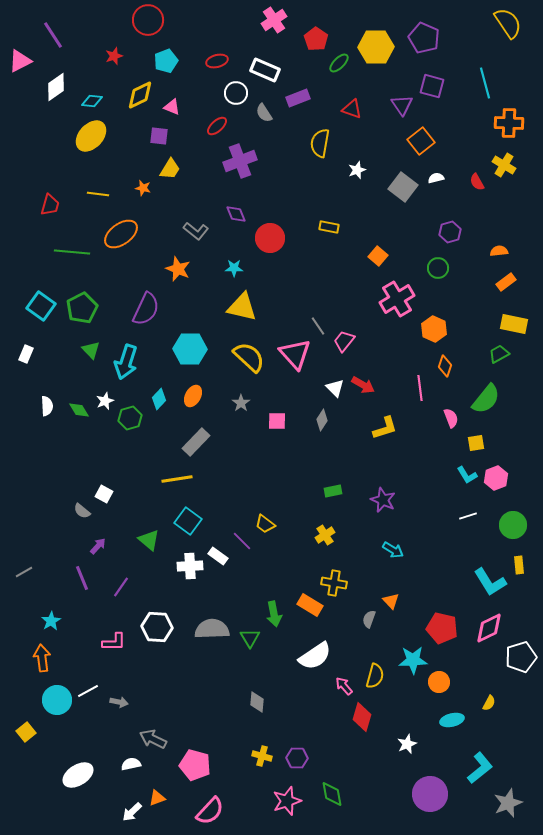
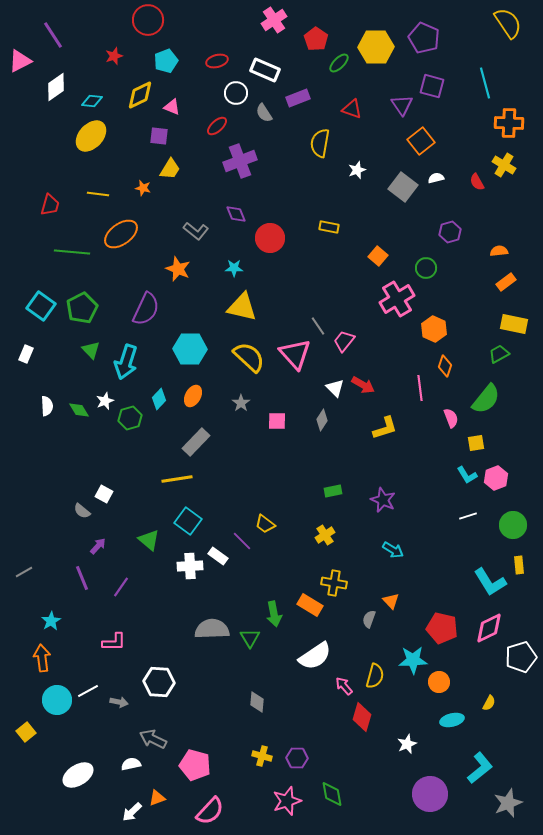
green circle at (438, 268): moved 12 px left
white hexagon at (157, 627): moved 2 px right, 55 px down
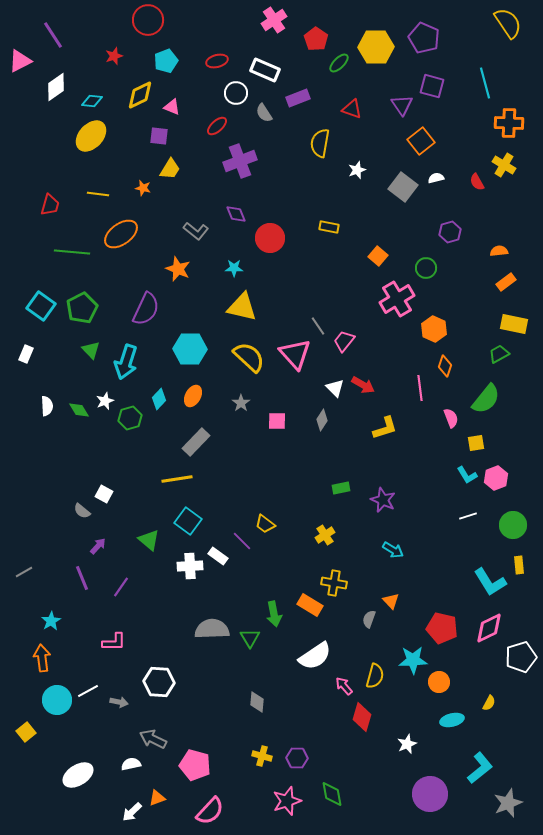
green rectangle at (333, 491): moved 8 px right, 3 px up
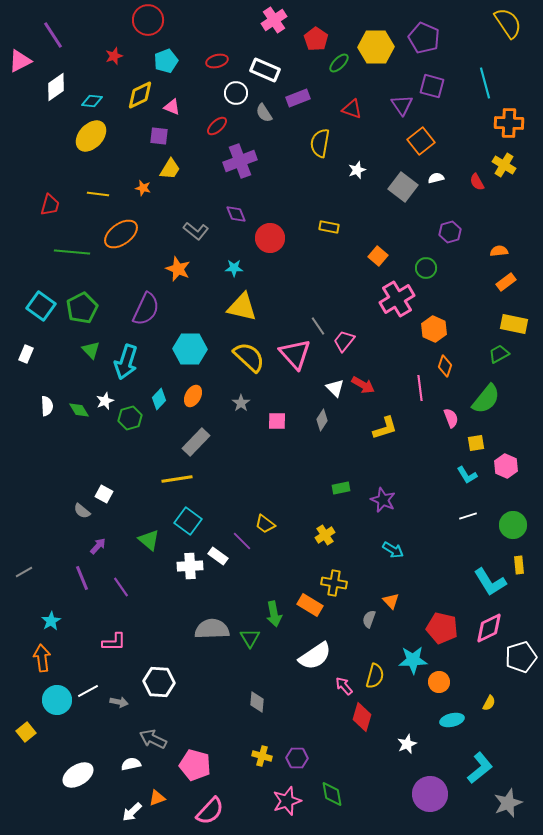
pink hexagon at (496, 478): moved 10 px right, 12 px up; rotated 15 degrees counterclockwise
purple line at (121, 587): rotated 70 degrees counterclockwise
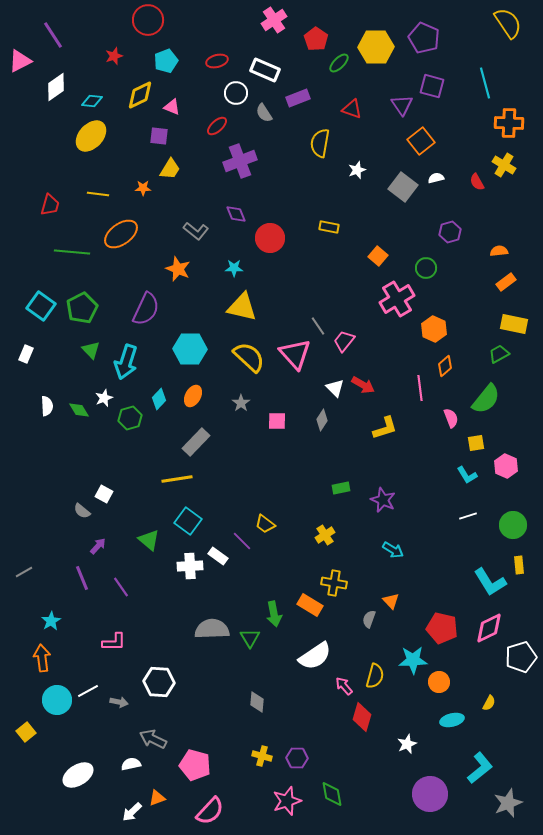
orange star at (143, 188): rotated 14 degrees counterclockwise
orange diamond at (445, 366): rotated 30 degrees clockwise
white star at (105, 401): moved 1 px left, 3 px up
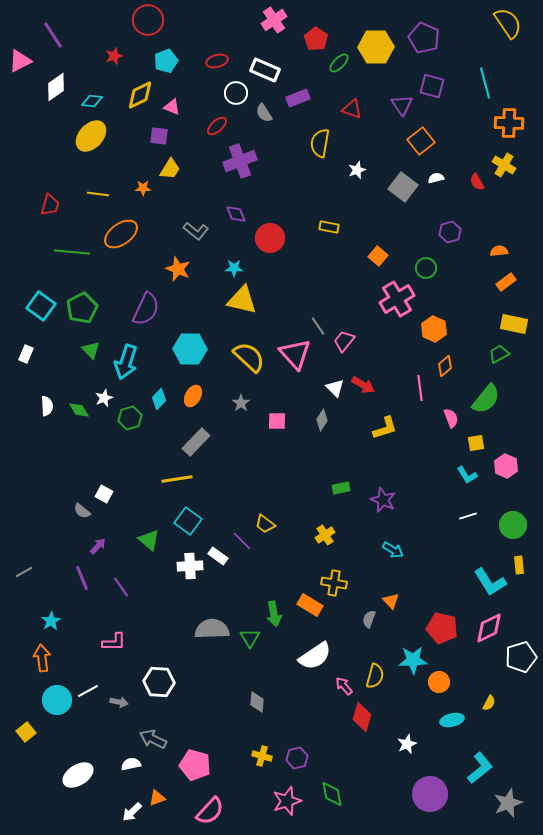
yellow triangle at (242, 307): moved 7 px up
purple hexagon at (297, 758): rotated 15 degrees counterclockwise
